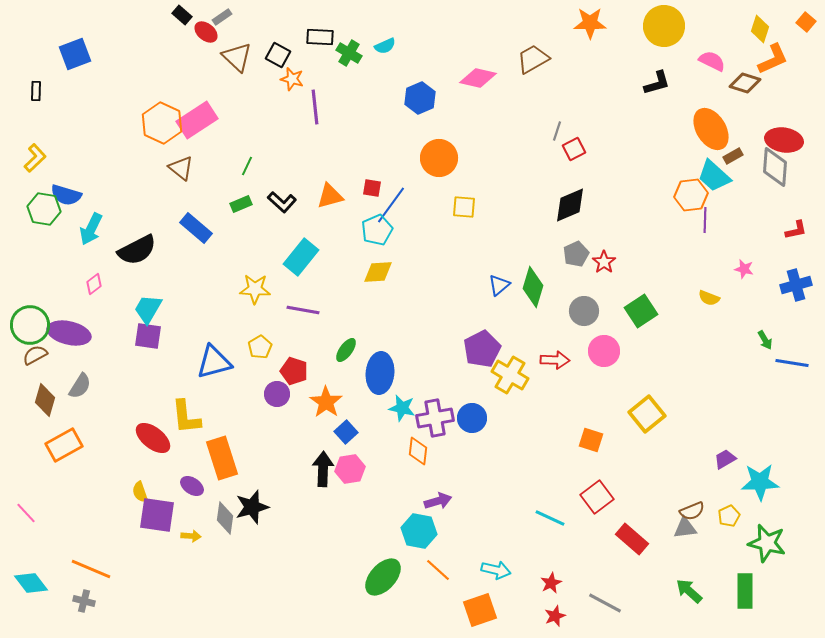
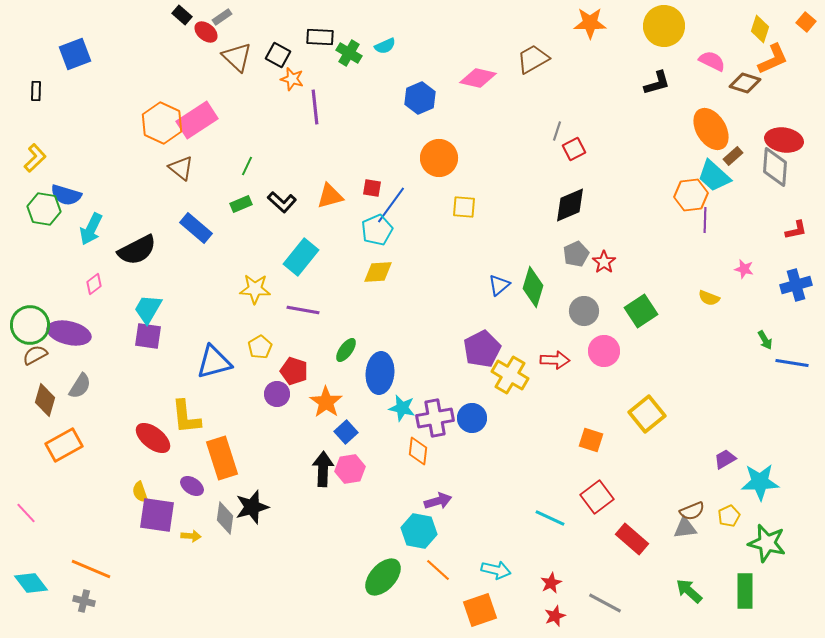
brown rectangle at (733, 156): rotated 12 degrees counterclockwise
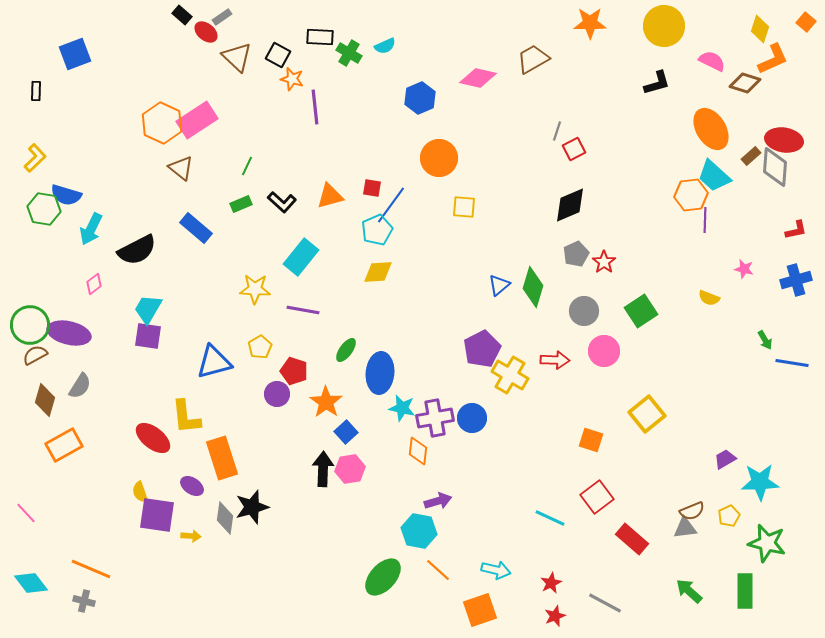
brown rectangle at (733, 156): moved 18 px right
blue cross at (796, 285): moved 5 px up
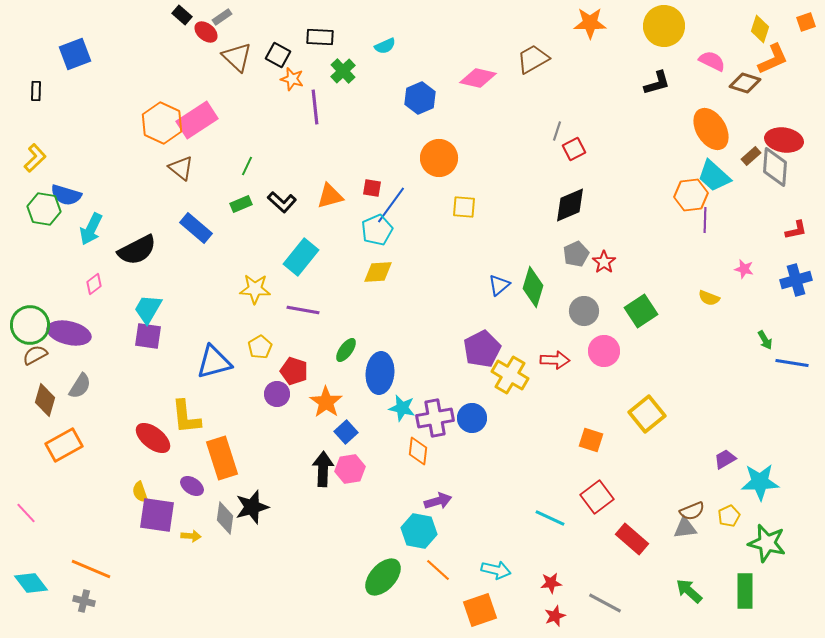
orange square at (806, 22): rotated 30 degrees clockwise
green cross at (349, 53): moved 6 px left, 18 px down; rotated 15 degrees clockwise
red star at (551, 583): rotated 20 degrees clockwise
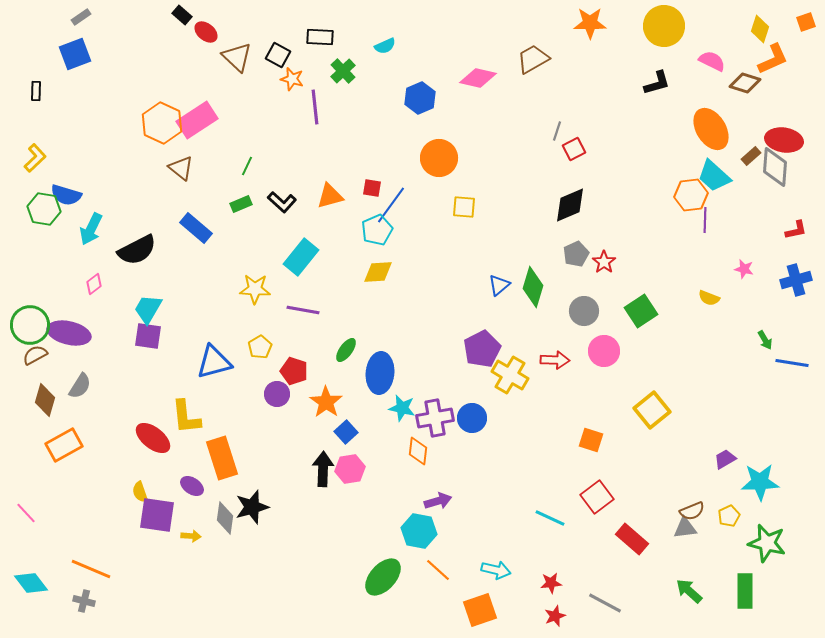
gray rectangle at (222, 17): moved 141 px left
yellow square at (647, 414): moved 5 px right, 4 px up
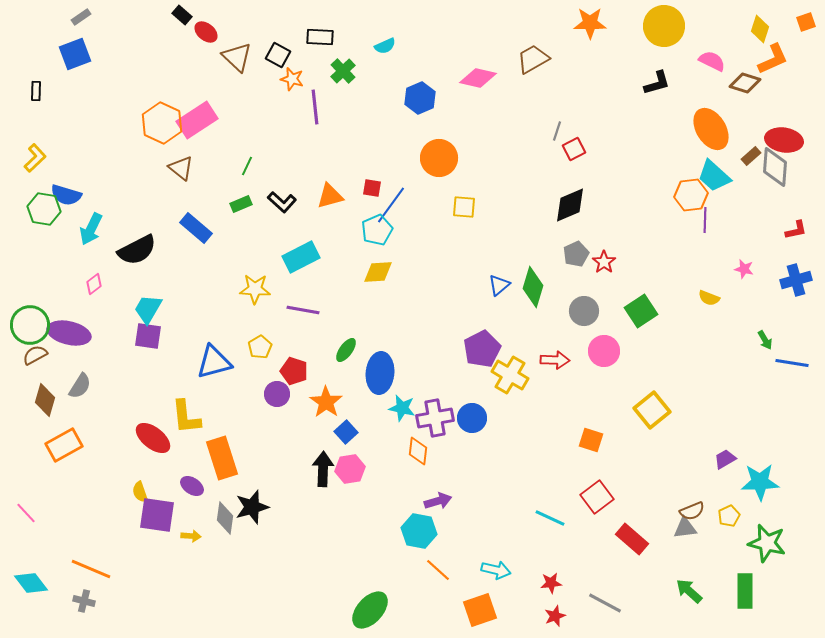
cyan rectangle at (301, 257): rotated 24 degrees clockwise
green ellipse at (383, 577): moved 13 px left, 33 px down
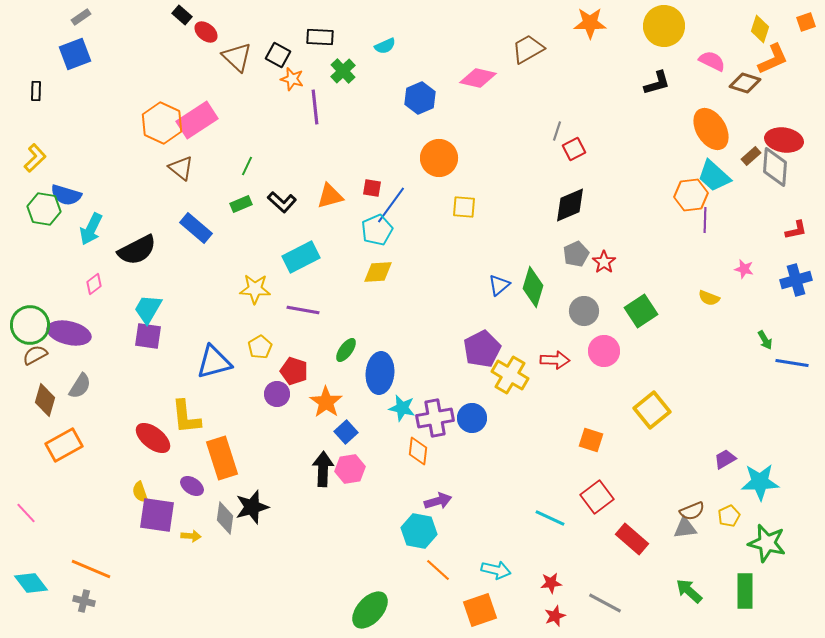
brown trapezoid at (533, 59): moved 5 px left, 10 px up
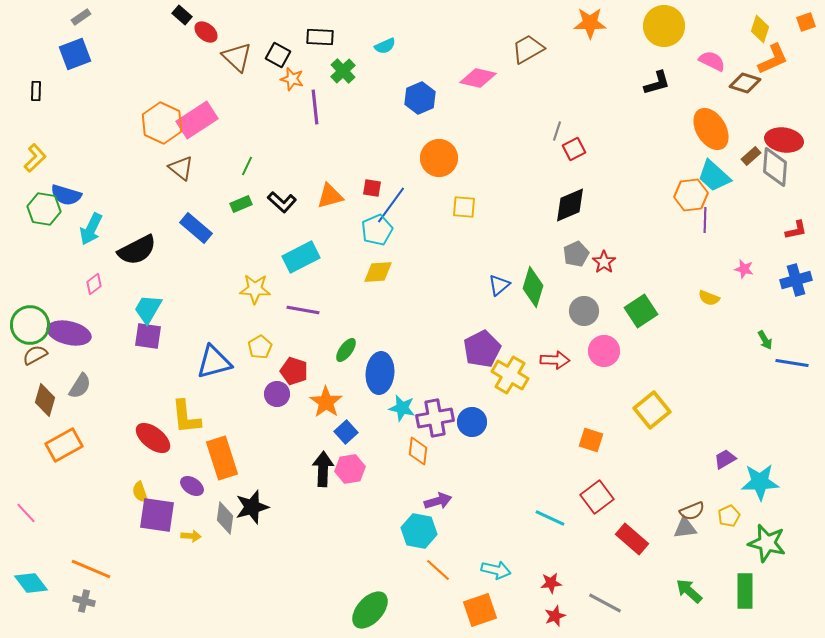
blue circle at (472, 418): moved 4 px down
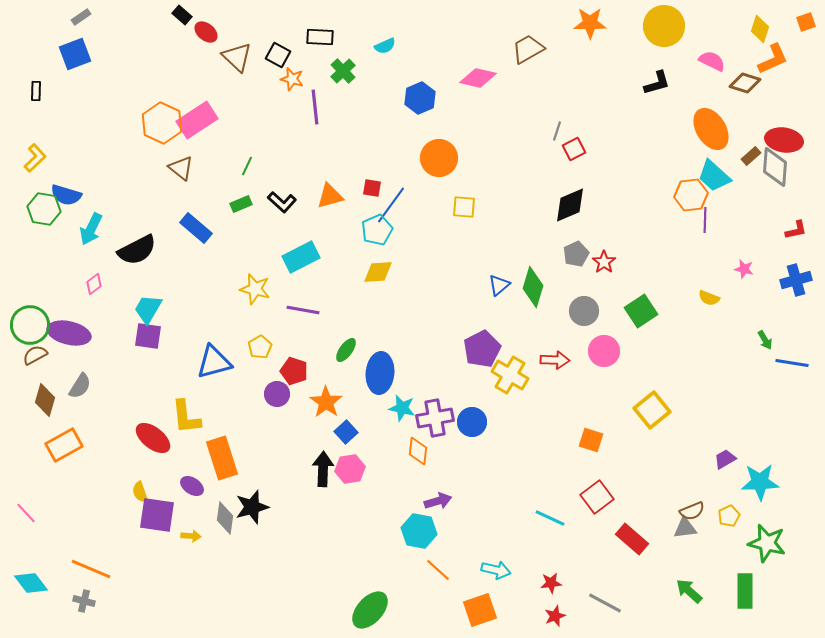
yellow star at (255, 289): rotated 12 degrees clockwise
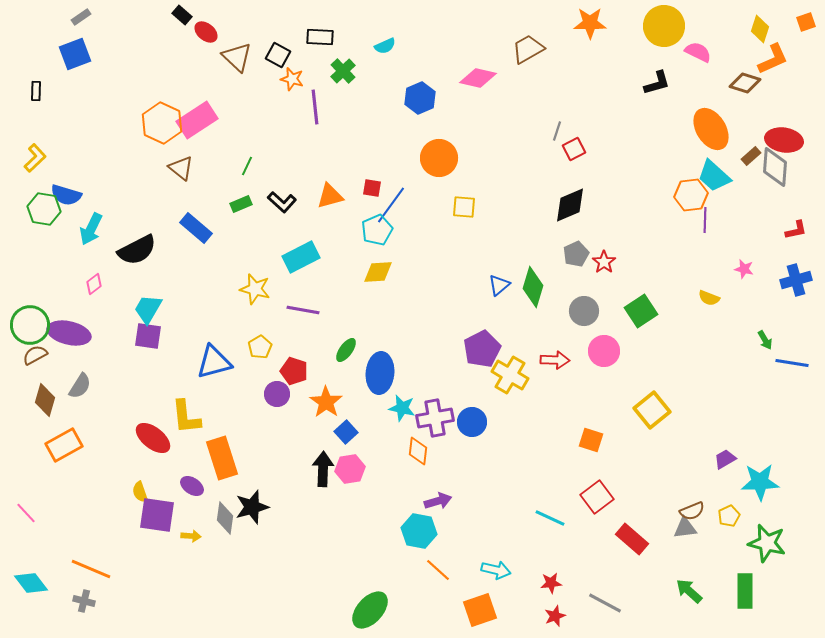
pink semicircle at (712, 61): moved 14 px left, 9 px up
